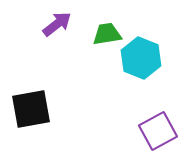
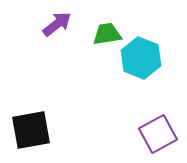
black square: moved 21 px down
purple square: moved 3 px down
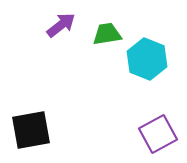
purple arrow: moved 4 px right, 1 px down
cyan hexagon: moved 6 px right, 1 px down
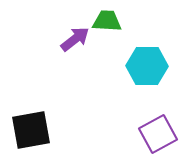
purple arrow: moved 14 px right, 14 px down
green trapezoid: moved 13 px up; rotated 12 degrees clockwise
cyan hexagon: moved 7 px down; rotated 21 degrees counterclockwise
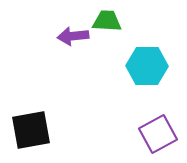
purple arrow: moved 2 px left, 3 px up; rotated 148 degrees counterclockwise
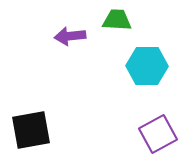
green trapezoid: moved 10 px right, 1 px up
purple arrow: moved 3 px left
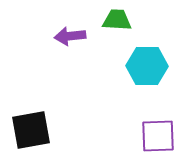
purple square: moved 2 px down; rotated 27 degrees clockwise
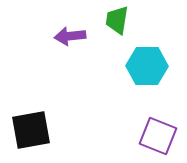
green trapezoid: rotated 84 degrees counterclockwise
purple square: rotated 24 degrees clockwise
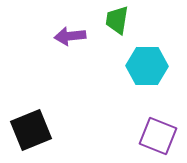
black square: rotated 12 degrees counterclockwise
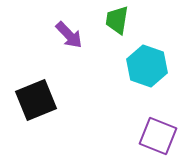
purple arrow: moved 1 px left, 1 px up; rotated 128 degrees counterclockwise
cyan hexagon: rotated 18 degrees clockwise
black square: moved 5 px right, 30 px up
